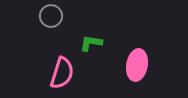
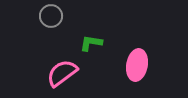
pink semicircle: rotated 144 degrees counterclockwise
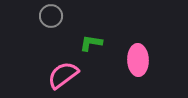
pink ellipse: moved 1 px right, 5 px up; rotated 12 degrees counterclockwise
pink semicircle: moved 1 px right, 2 px down
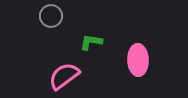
green L-shape: moved 1 px up
pink semicircle: moved 1 px right, 1 px down
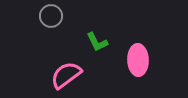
green L-shape: moved 6 px right; rotated 125 degrees counterclockwise
pink semicircle: moved 2 px right, 1 px up
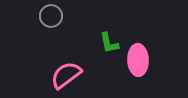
green L-shape: moved 12 px right, 1 px down; rotated 15 degrees clockwise
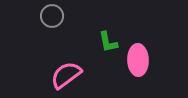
gray circle: moved 1 px right
green L-shape: moved 1 px left, 1 px up
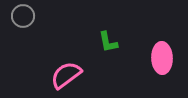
gray circle: moved 29 px left
pink ellipse: moved 24 px right, 2 px up
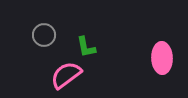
gray circle: moved 21 px right, 19 px down
green L-shape: moved 22 px left, 5 px down
